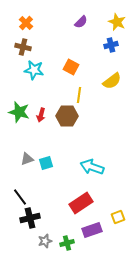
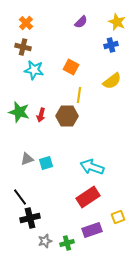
red rectangle: moved 7 px right, 6 px up
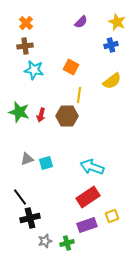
brown cross: moved 2 px right, 1 px up; rotated 21 degrees counterclockwise
yellow square: moved 6 px left, 1 px up
purple rectangle: moved 5 px left, 5 px up
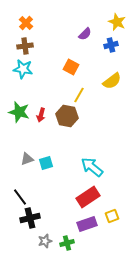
purple semicircle: moved 4 px right, 12 px down
cyan star: moved 11 px left, 1 px up
yellow line: rotated 21 degrees clockwise
brown hexagon: rotated 10 degrees clockwise
cyan arrow: rotated 20 degrees clockwise
purple rectangle: moved 1 px up
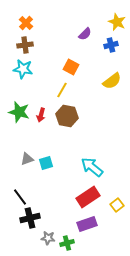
brown cross: moved 1 px up
yellow line: moved 17 px left, 5 px up
yellow square: moved 5 px right, 11 px up; rotated 16 degrees counterclockwise
gray star: moved 3 px right, 3 px up; rotated 24 degrees clockwise
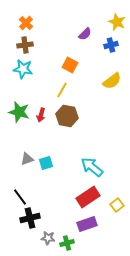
orange square: moved 1 px left, 2 px up
